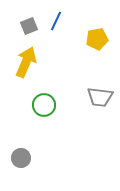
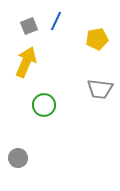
gray trapezoid: moved 8 px up
gray circle: moved 3 px left
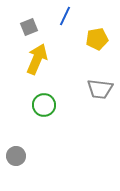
blue line: moved 9 px right, 5 px up
gray square: moved 1 px down
yellow arrow: moved 11 px right, 3 px up
gray circle: moved 2 px left, 2 px up
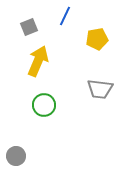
yellow arrow: moved 1 px right, 2 px down
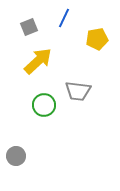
blue line: moved 1 px left, 2 px down
yellow arrow: rotated 24 degrees clockwise
gray trapezoid: moved 22 px left, 2 px down
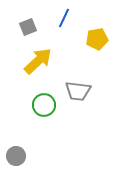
gray square: moved 1 px left
